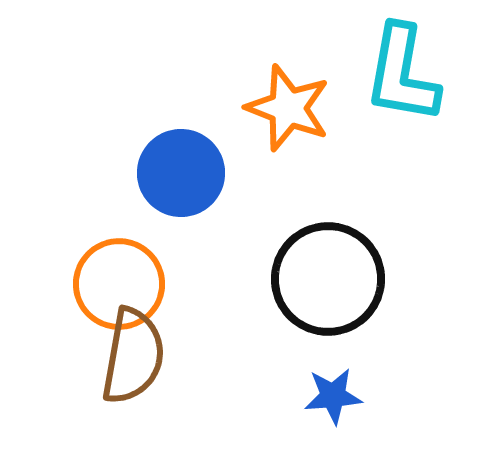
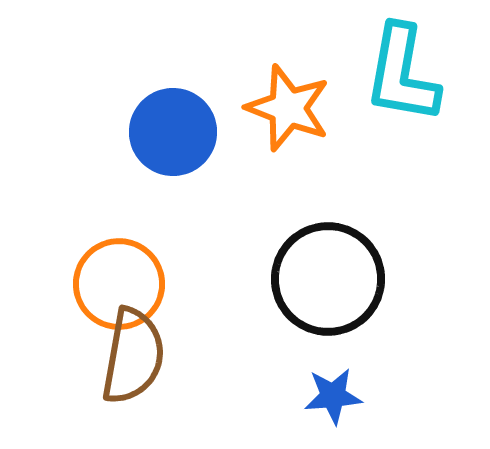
blue circle: moved 8 px left, 41 px up
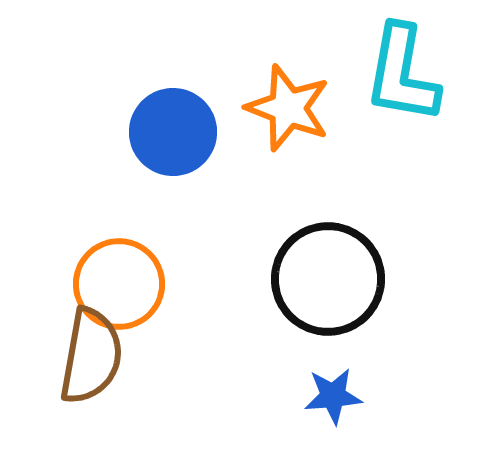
brown semicircle: moved 42 px left
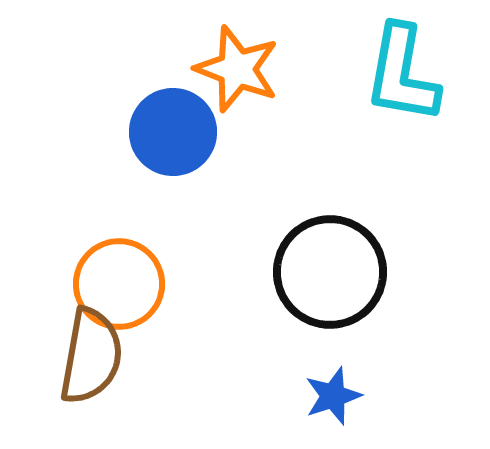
orange star: moved 51 px left, 39 px up
black circle: moved 2 px right, 7 px up
blue star: rotated 14 degrees counterclockwise
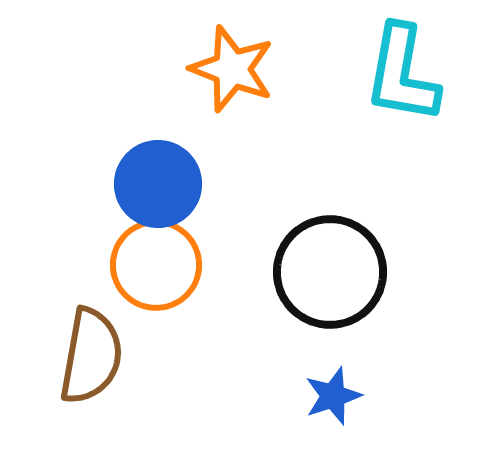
orange star: moved 5 px left
blue circle: moved 15 px left, 52 px down
orange circle: moved 37 px right, 19 px up
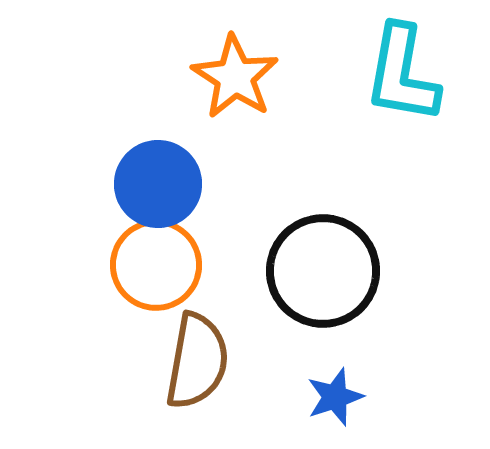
orange star: moved 3 px right, 8 px down; rotated 12 degrees clockwise
black circle: moved 7 px left, 1 px up
brown semicircle: moved 106 px right, 5 px down
blue star: moved 2 px right, 1 px down
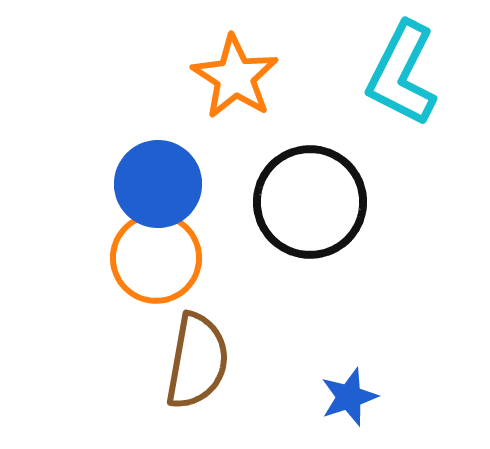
cyan L-shape: rotated 17 degrees clockwise
orange circle: moved 7 px up
black circle: moved 13 px left, 69 px up
blue star: moved 14 px right
